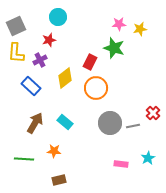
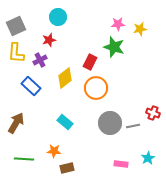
pink star: moved 1 px left
green star: moved 1 px up
red cross: rotated 24 degrees counterclockwise
brown arrow: moved 19 px left
brown rectangle: moved 8 px right, 12 px up
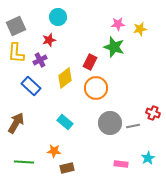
green line: moved 3 px down
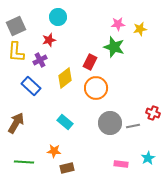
yellow L-shape: moved 1 px up
